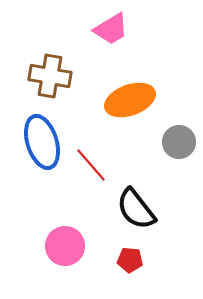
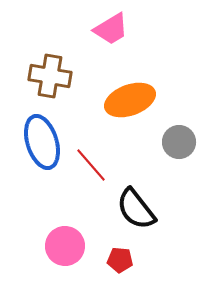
red pentagon: moved 10 px left
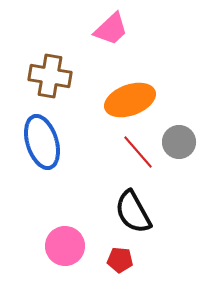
pink trapezoid: rotated 12 degrees counterclockwise
red line: moved 47 px right, 13 px up
black semicircle: moved 3 px left, 3 px down; rotated 9 degrees clockwise
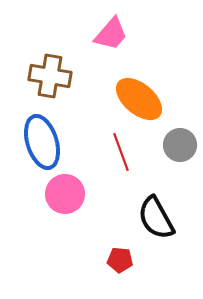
pink trapezoid: moved 5 px down; rotated 6 degrees counterclockwise
orange ellipse: moved 9 px right, 1 px up; rotated 60 degrees clockwise
gray circle: moved 1 px right, 3 px down
red line: moved 17 px left; rotated 21 degrees clockwise
black semicircle: moved 23 px right, 6 px down
pink circle: moved 52 px up
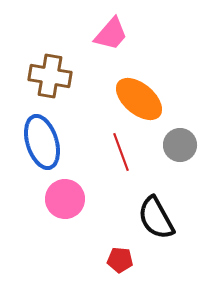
pink circle: moved 5 px down
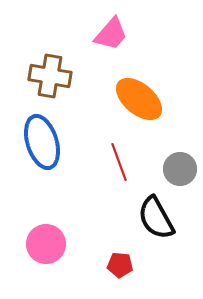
gray circle: moved 24 px down
red line: moved 2 px left, 10 px down
pink circle: moved 19 px left, 45 px down
red pentagon: moved 5 px down
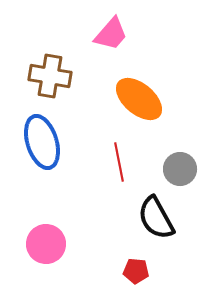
red line: rotated 9 degrees clockwise
red pentagon: moved 16 px right, 6 px down
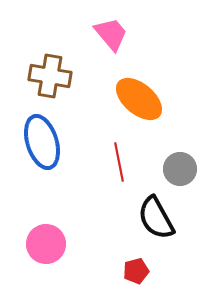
pink trapezoid: rotated 81 degrees counterclockwise
red pentagon: rotated 20 degrees counterclockwise
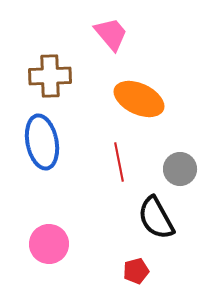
brown cross: rotated 12 degrees counterclockwise
orange ellipse: rotated 15 degrees counterclockwise
blue ellipse: rotated 6 degrees clockwise
pink circle: moved 3 px right
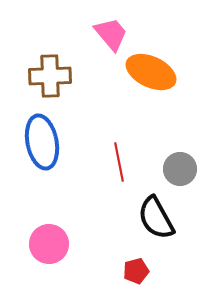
orange ellipse: moved 12 px right, 27 px up
